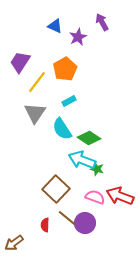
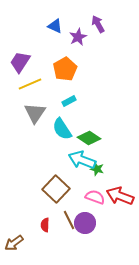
purple arrow: moved 4 px left, 2 px down
yellow line: moved 7 px left, 2 px down; rotated 30 degrees clockwise
brown line: moved 2 px right, 2 px down; rotated 24 degrees clockwise
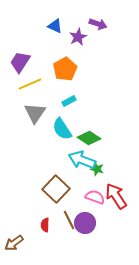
purple arrow: rotated 138 degrees clockwise
red arrow: moved 4 px left; rotated 36 degrees clockwise
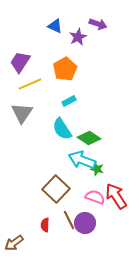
gray triangle: moved 13 px left
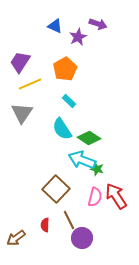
cyan rectangle: rotated 72 degrees clockwise
pink semicircle: rotated 84 degrees clockwise
purple circle: moved 3 px left, 15 px down
brown arrow: moved 2 px right, 5 px up
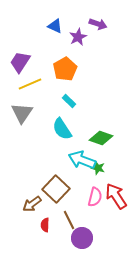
green diamond: moved 12 px right; rotated 15 degrees counterclockwise
green star: moved 1 px right, 1 px up
brown arrow: moved 16 px right, 34 px up
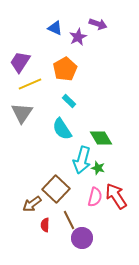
blue triangle: moved 2 px down
green diamond: rotated 40 degrees clockwise
cyan arrow: rotated 96 degrees counterclockwise
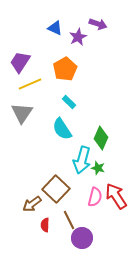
cyan rectangle: moved 1 px down
green diamond: rotated 55 degrees clockwise
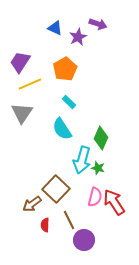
red arrow: moved 2 px left, 6 px down
purple circle: moved 2 px right, 2 px down
